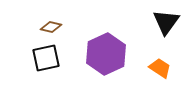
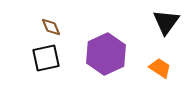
brown diamond: rotated 55 degrees clockwise
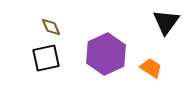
orange trapezoid: moved 9 px left
